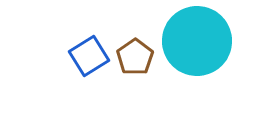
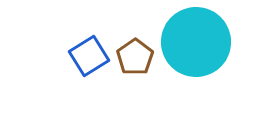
cyan circle: moved 1 px left, 1 px down
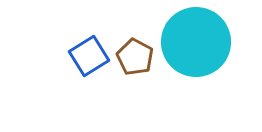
brown pentagon: rotated 9 degrees counterclockwise
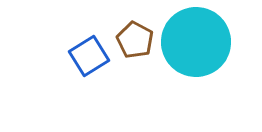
brown pentagon: moved 17 px up
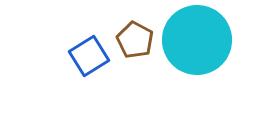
cyan circle: moved 1 px right, 2 px up
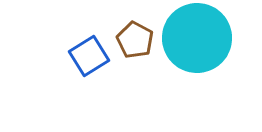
cyan circle: moved 2 px up
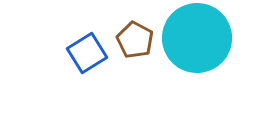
blue square: moved 2 px left, 3 px up
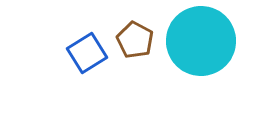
cyan circle: moved 4 px right, 3 px down
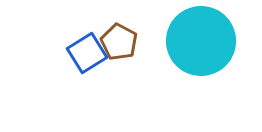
brown pentagon: moved 16 px left, 2 px down
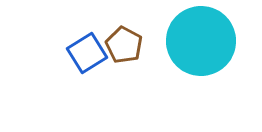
brown pentagon: moved 5 px right, 3 px down
